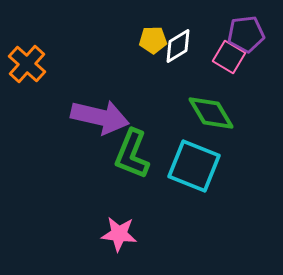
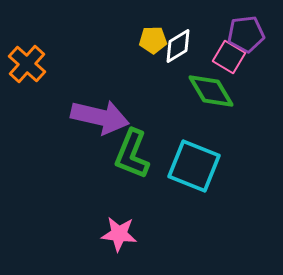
green diamond: moved 22 px up
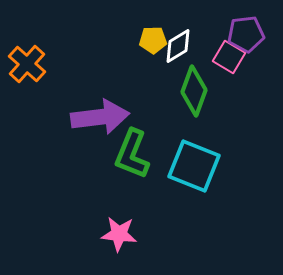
green diamond: moved 17 px left; rotated 51 degrees clockwise
purple arrow: rotated 20 degrees counterclockwise
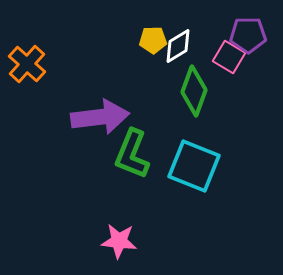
purple pentagon: moved 2 px right, 1 px down; rotated 6 degrees clockwise
pink star: moved 7 px down
